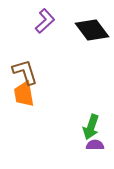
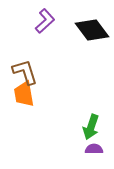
purple semicircle: moved 1 px left, 4 px down
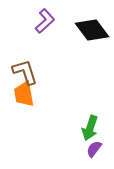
green arrow: moved 1 px left, 1 px down
purple semicircle: rotated 54 degrees counterclockwise
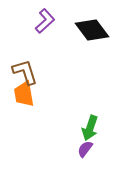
purple semicircle: moved 9 px left
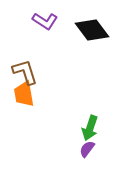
purple L-shape: rotated 75 degrees clockwise
purple semicircle: moved 2 px right
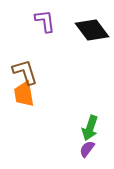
purple L-shape: rotated 130 degrees counterclockwise
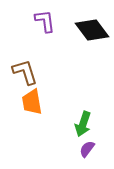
orange trapezoid: moved 8 px right, 8 px down
green arrow: moved 7 px left, 4 px up
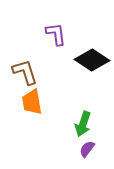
purple L-shape: moved 11 px right, 13 px down
black diamond: moved 30 px down; rotated 20 degrees counterclockwise
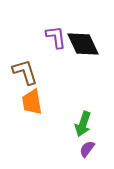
purple L-shape: moved 3 px down
black diamond: moved 9 px left, 16 px up; rotated 32 degrees clockwise
